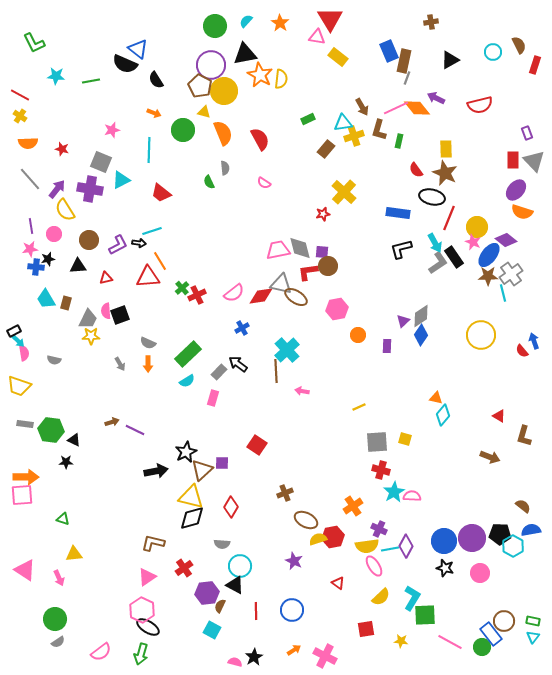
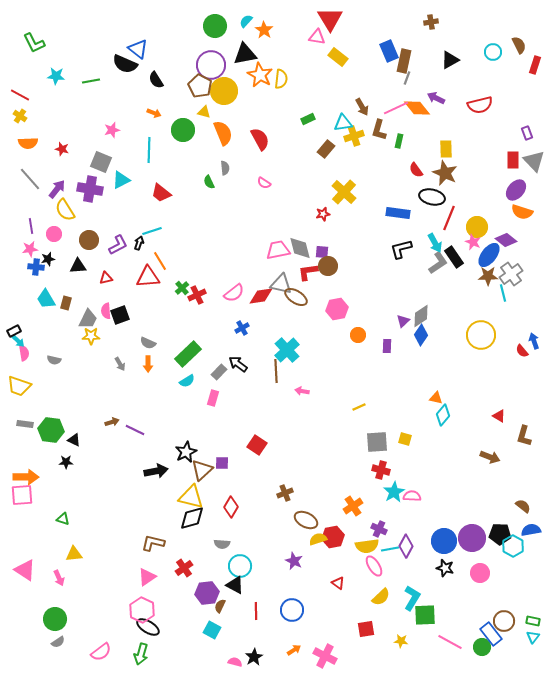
orange star at (280, 23): moved 16 px left, 7 px down
black arrow at (139, 243): rotated 80 degrees counterclockwise
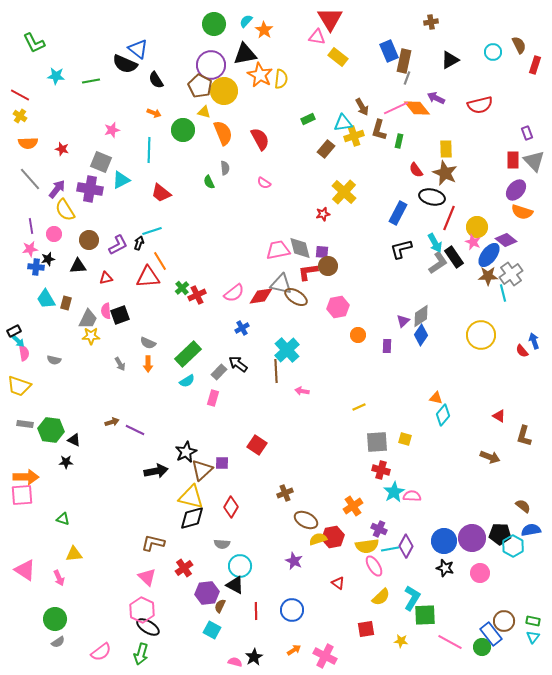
green circle at (215, 26): moved 1 px left, 2 px up
blue rectangle at (398, 213): rotated 70 degrees counterclockwise
pink hexagon at (337, 309): moved 1 px right, 2 px up
pink triangle at (147, 577): rotated 42 degrees counterclockwise
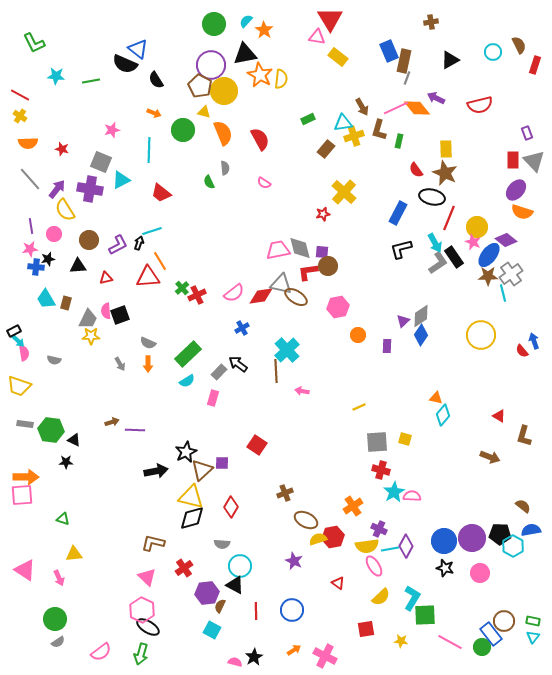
purple line at (135, 430): rotated 24 degrees counterclockwise
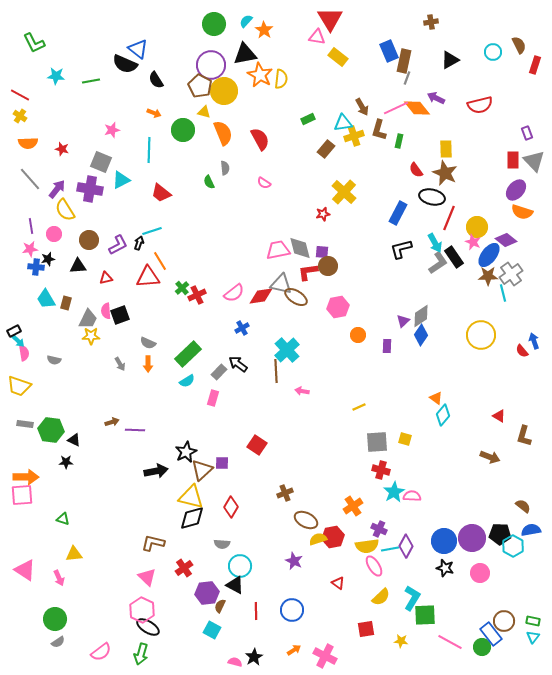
orange triangle at (436, 398): rotated 24 degrees clockwise
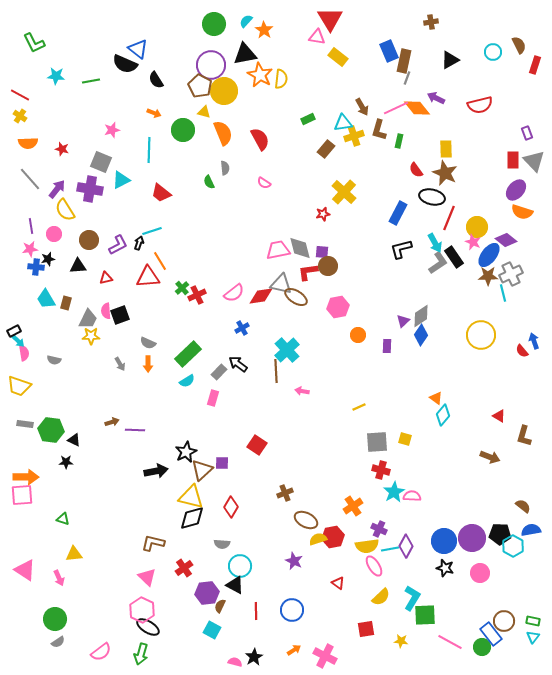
gray cross at (511, 274): rotated 10 degrees clockwise
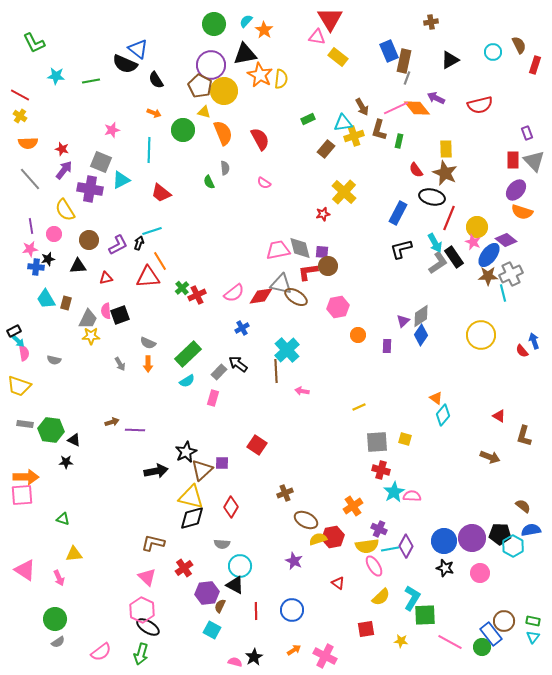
purple arrow at (57, 189): moved 7 px right, 19 px up
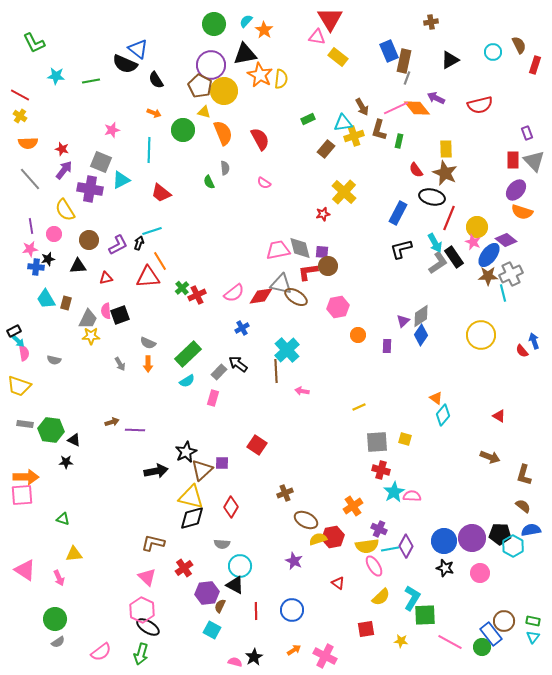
brown L-shape at (524, 436): moved 39 px down
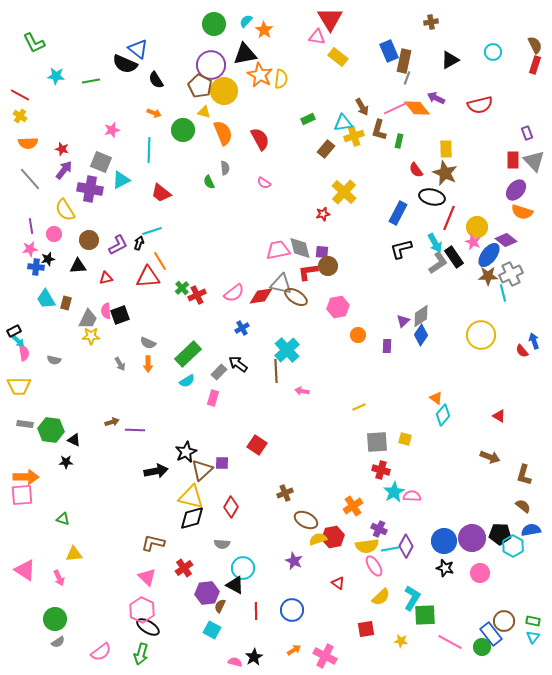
brown semicircle at (519, 45): moved 16 px right
yellow trapezoid at (19, 386): rotated 20 degrees counterclockwise
cyan circle at (240, 566): moved 3 px right, 2 px down
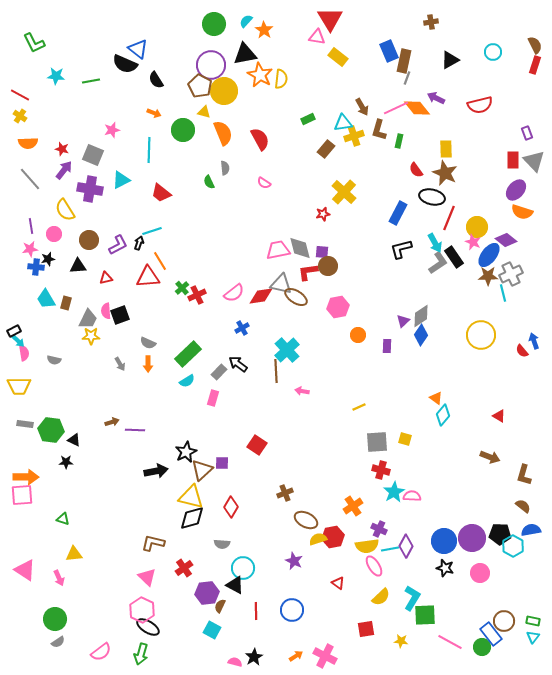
gray square at (101, 162): moved 8 px left, 7 px up
orange arrow at (294, 650): moved 2 px right, 6 px down
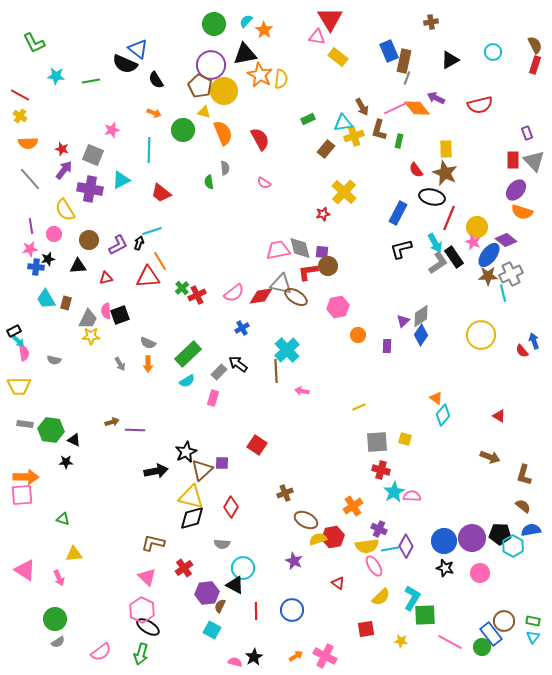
green semicircle at (209, 182): rotated 16 degrees clockwise
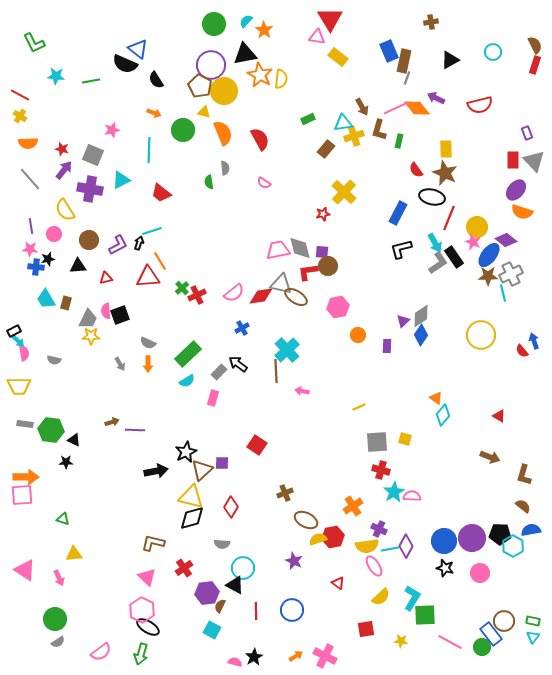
pink star at (30, 249): rotated 14 degrees clockwise
